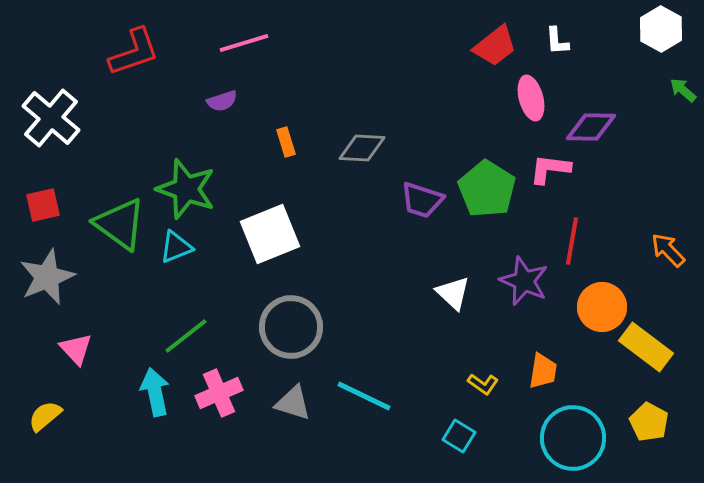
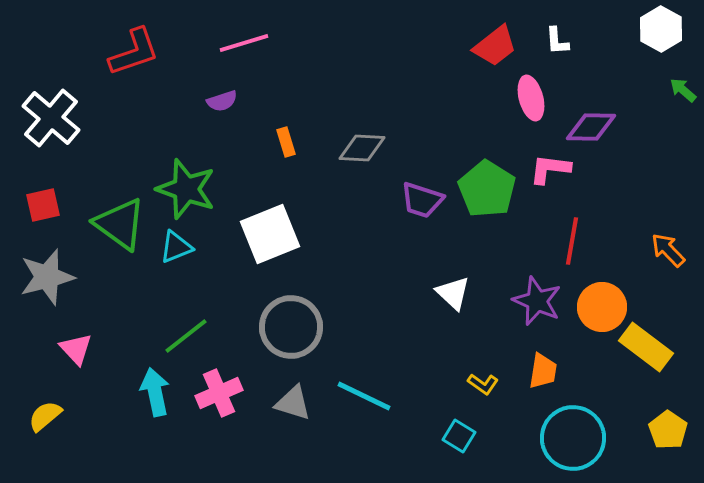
gray star: rotated 8 degrees clockwise
purple star: moved 13 px right, 20 px down
yellow pentagon: moved 19 px right, 8 px down; rotated 6 degrees clockwise
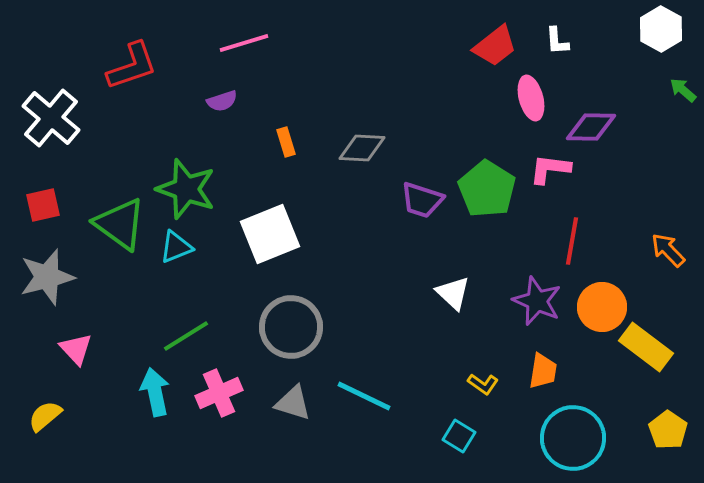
red L-shape: moved 2 px left, 14 px down
green line: rotated 6 degrees clockwise
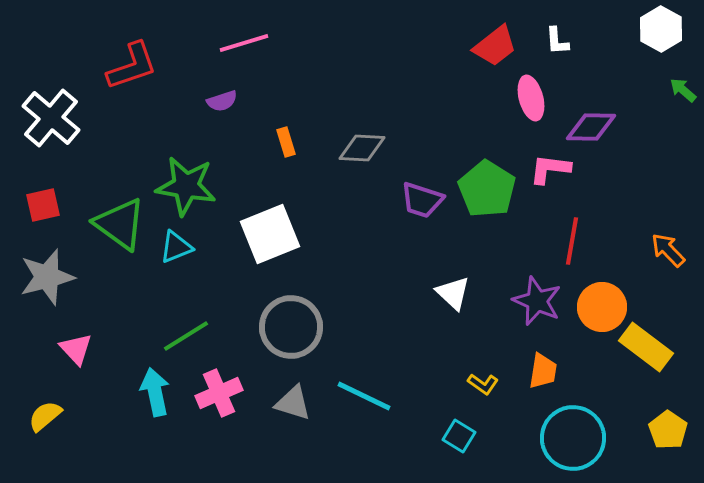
green star: moved 3 px up; rotated 10 degrees counterclockwise
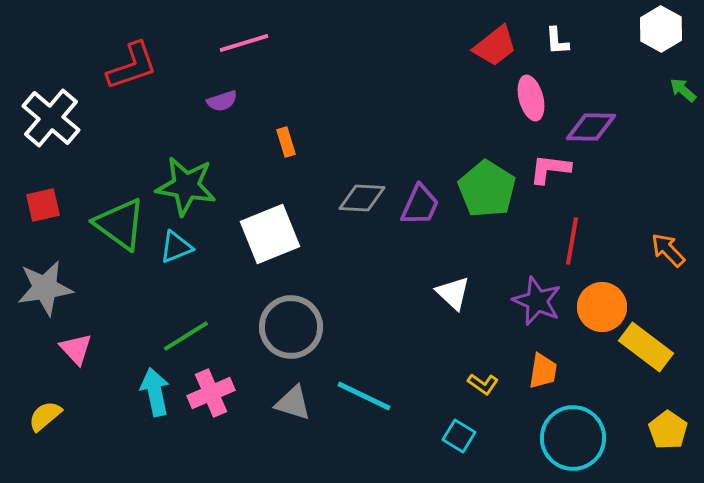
gray diamond: moved 50 px down
purple trapezoid: moved 2 px left, 5 px down; rotated 84 degrees counterclockwise
gray star: moved 2 px left, 11 px down; rotated 6 degrees clockwise
pink cross: moved 8 px left
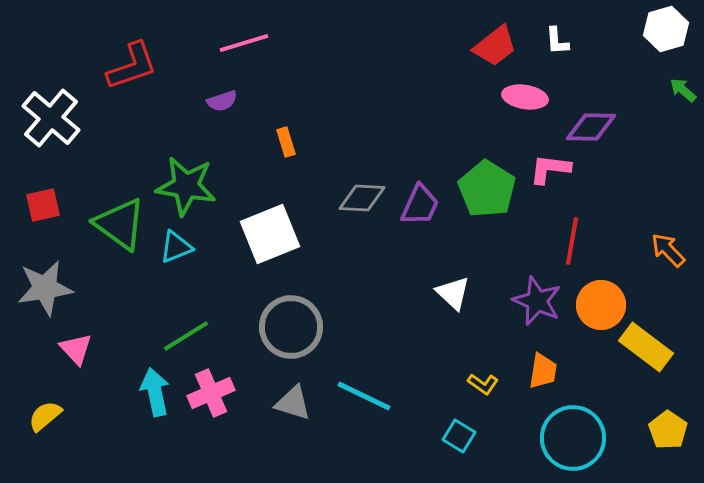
white hexagon: moved 5 px right; rotated 15 degrees clockwise
pink ellipse: moved 6 px left, 1 px up; rotated 66 degrees counterclockwise
orange circle: moved 1 px left, 2 px up
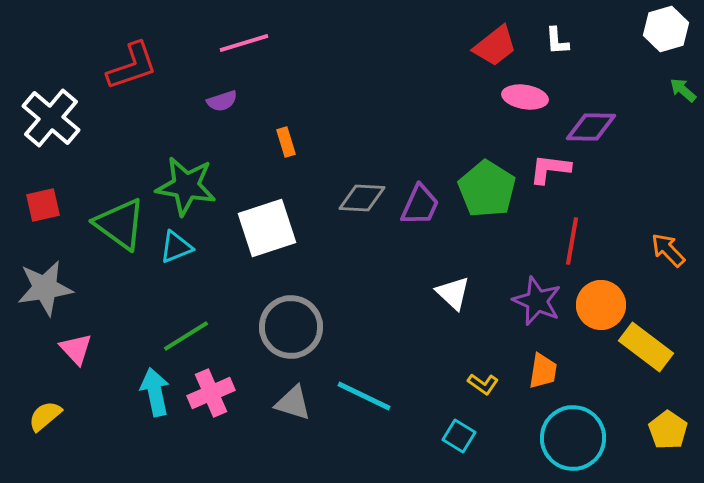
white square: moved 3 px left, 6 px up; rotated 4 degrees clockwise
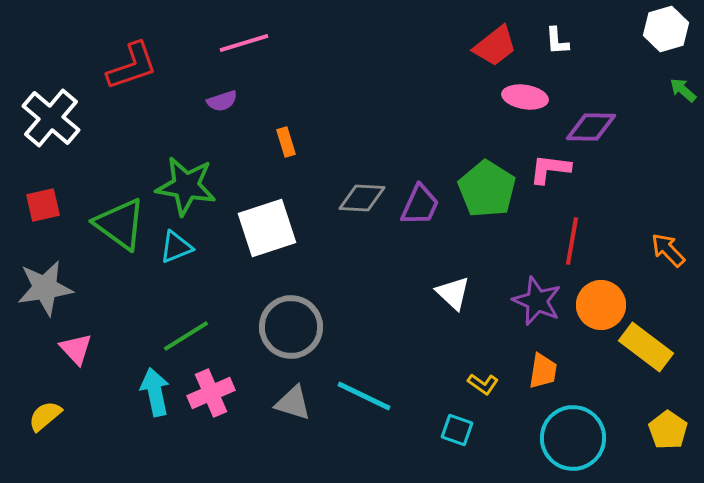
cyan square: moved 2 px left, 6 px up; rotated 12 degrees counterclockwise
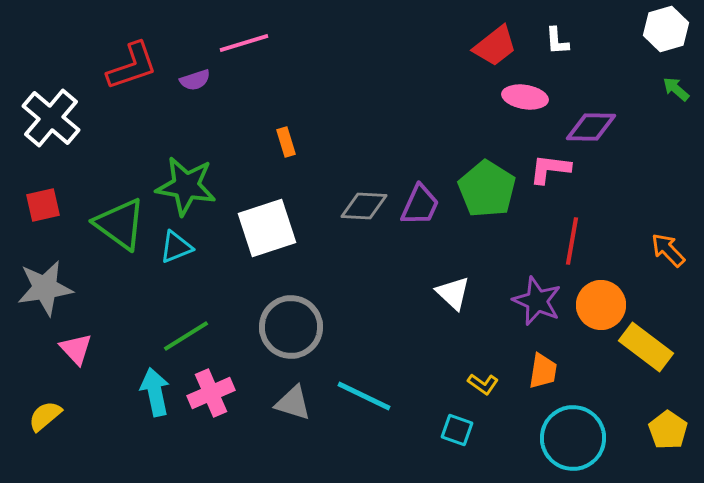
green arrow: moved 7 px left, 1 px up
purple semicircle: moved 27 px left, 21 px up
gray diamond: moved 2 px right, 8 px down
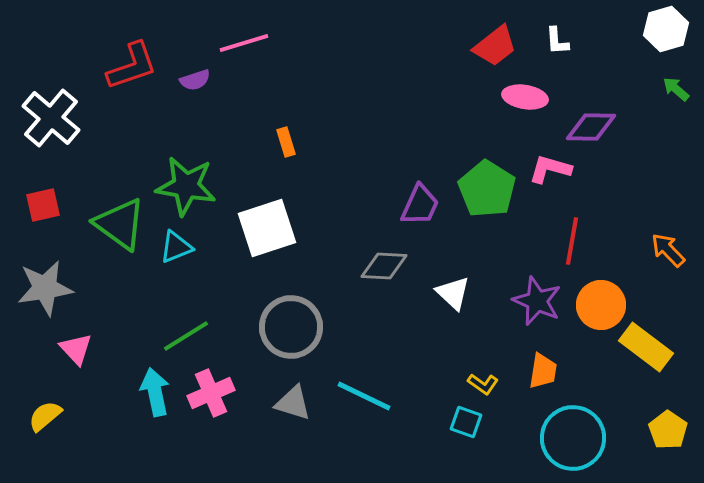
pink L-shape: rotated 9 degrees clockwise
gray diamond: moved 20 px right, 60 px down
cyan square: moved 9 px right, 8 px up
